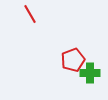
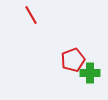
red line: moved 1 px right, 1 px down
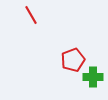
green cross: moved 3 px right, 4 px down
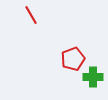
red pentagon: moved 1 px up
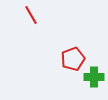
green cross: moved 1 px right
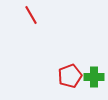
red pentagon: moved 3 px left, 17 px down
